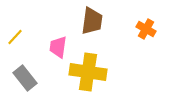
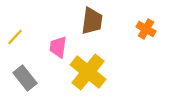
yellow cross: rotated 30 degrees clockwise
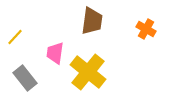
pink trapezoid: moved 3 px left, 6 px down
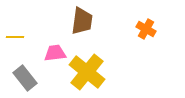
brown trapezoid: moved 10 px left
yellow line: rotated 48 degrees clockwise
pink trapezoid: rotated 75 degrees clockwise
yellow cross: moved 1 px left
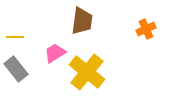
orange cross: rotated 36 degrees clockwise
pink trapezoid: rotated 25 degrees counterclockwise
gray rectangle: moved 9 px left, 9 px up
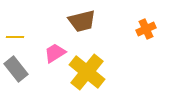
brown trapezoid: rotated 68 degrees clockwise
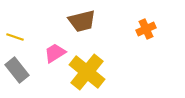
yellow line: rotated 18 degrees clockwise
gray rectangle: moved 1 px right, 1 px down
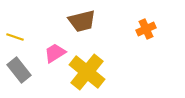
gray rectangle: moved 2 px right
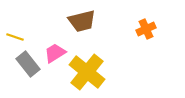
gray rectangle: moved 9 px right, 6 px up
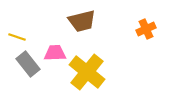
yellow line: moved 2 px right
pink trapezoid: rotated 30 degrees clockwise
